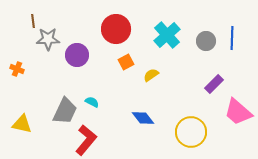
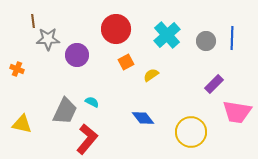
pink trapezoid: moved 1 px left; rotated 32 degrees counterclockwise
red L-shape: moved 1 px right, 1 px up
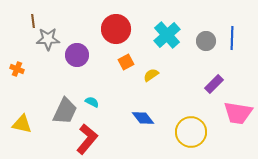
pink trapezoid: moved 1 px right, 1 px down
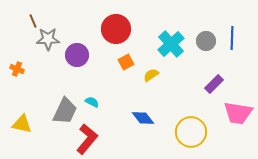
brown line: rotated 16 degrees counterclockwise
cyan cross: moved 4 px right, 9 px down
